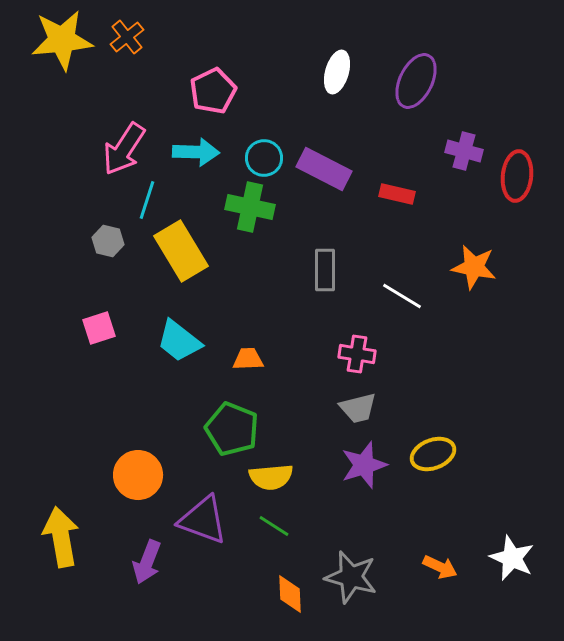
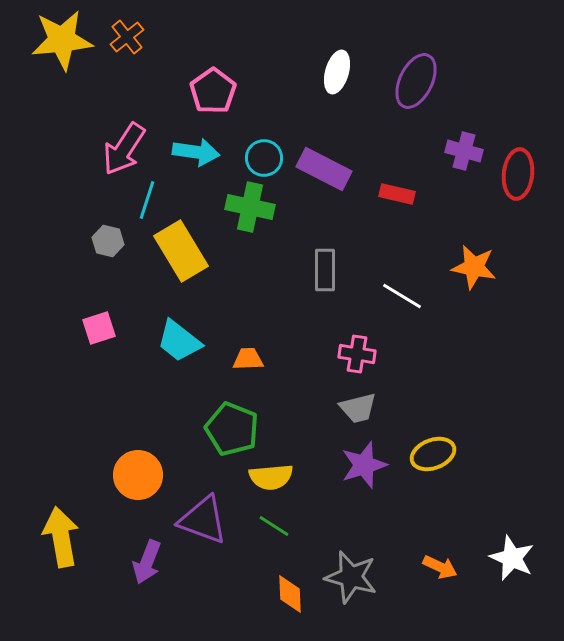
pink pentagon: rotated 9 degrees counterclockwise
cyan arrow: rotated 6 degrees clockwise
red ellipse: moved 1 px right, 2 px up
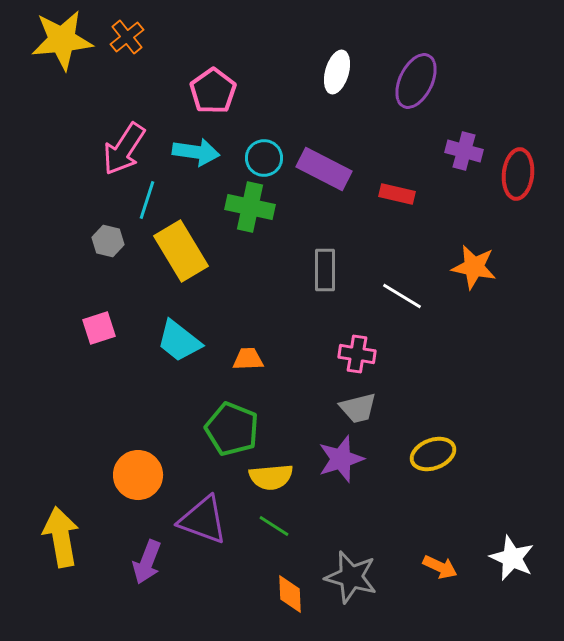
purple star: moved 23 px left, 6 px up
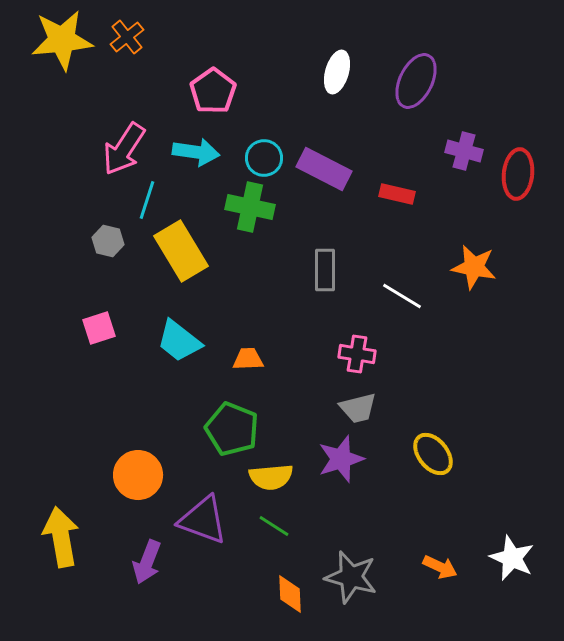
yellow ellipse: rotated 72 degrees clockwise
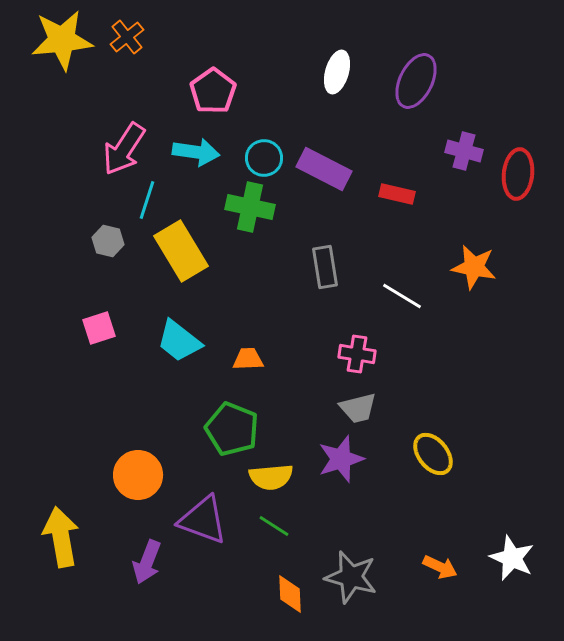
gray rectangle: moved 3 px up; rotated 9 degrees counterclockwise
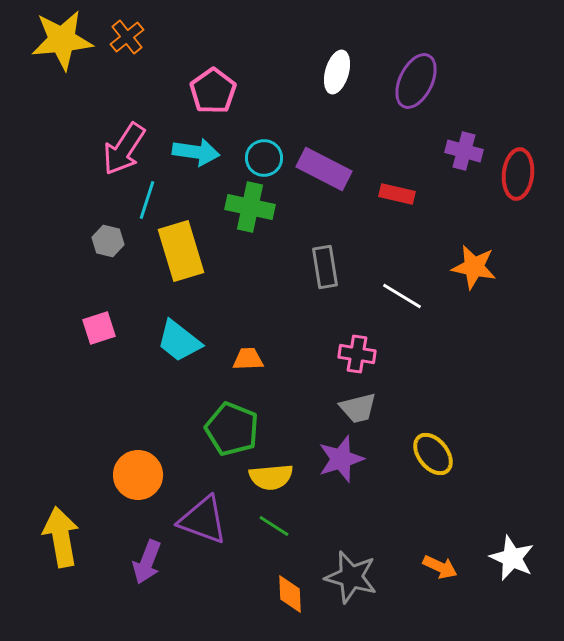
yellow rectangle: rotated 14 degrees clockwise
